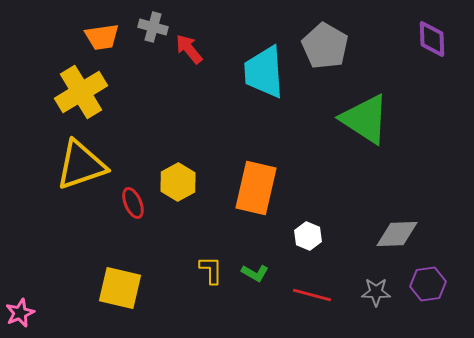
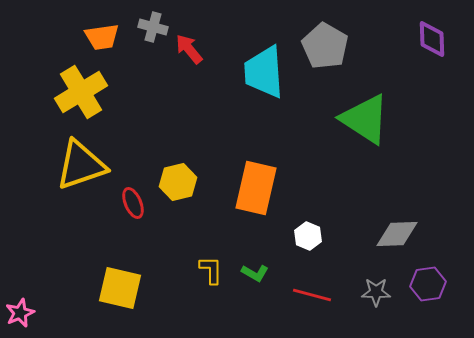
yellow hexagon: rotated 15 degrees clockwise
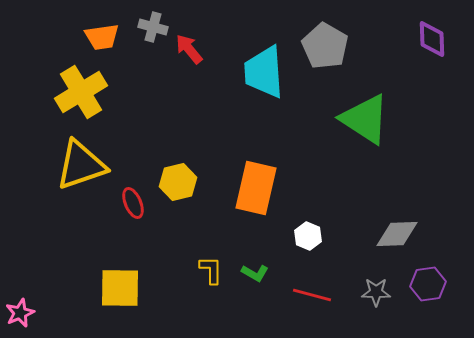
yellow square: rotated 12 degrees counterclockwise
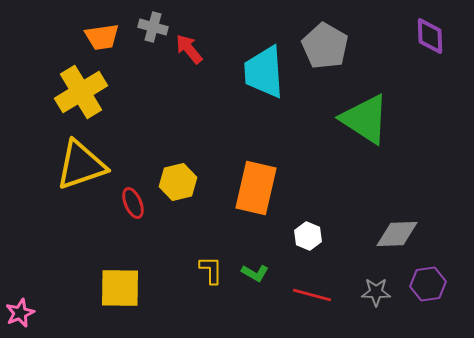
purple diamond: moved 2 px left, 3 px up
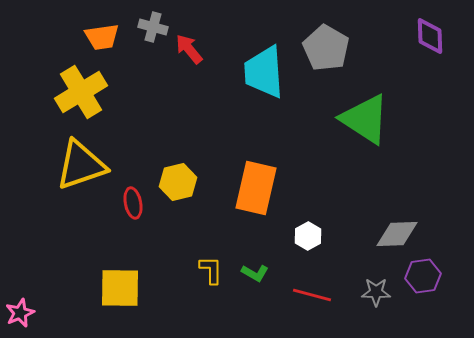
gray pentagon: moved 1 px right, 2 px down
red ellipse: rotated 12 degrees clockwise
white hexagon: rotated 8 degrees clockwise
purple hexagon: moved 5 px left, 8 px up
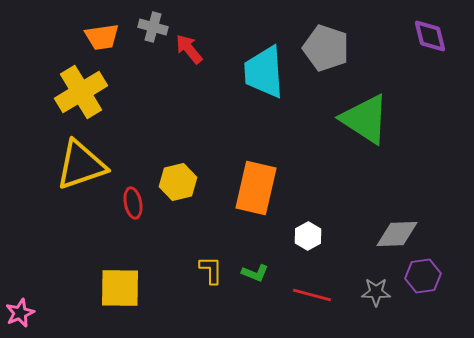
purple diamond: rotated 12 degrees counterclockwise
gray pentagon: rotated 12 degrees counterclockwise
green L-shape: rotated 8 degrees counterclockwise
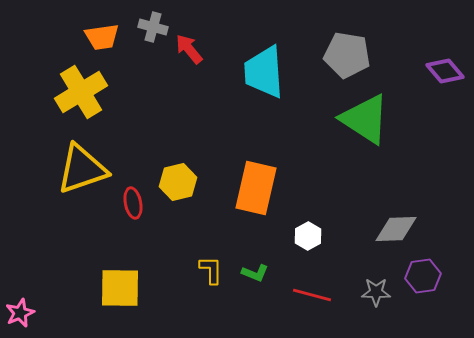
purple diamond: moved 15 px right, 35 px down; rotated 27 degrees counterclockwise
gray pentagon: moved 21 px right, 7 px down; rotated 9 degrees counterclockwise
yellow triangle: moved 1 px right, 4 px down
gray diamond: moved 1 px left, 5 px up
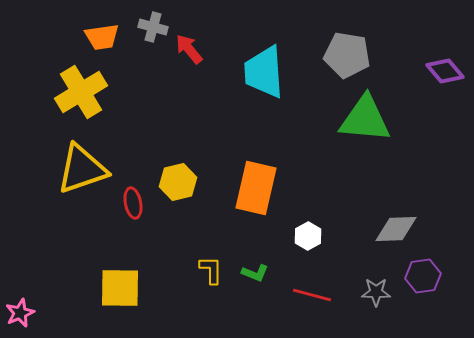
green triangle: rotated 28 degrees counterclockwise
